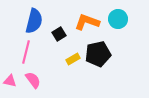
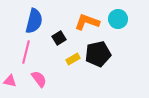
black square: moved 4 px down
pink semicircle: moved 6 px right, 1 px up
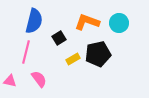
cyan circle: moved 1 px right, 4 px down
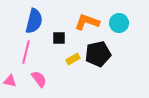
black square: rotated 32 degrees clockwise
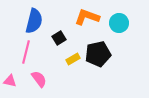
orange L-shape: moved 5 px up
black square: rotated 32 degrees counterclockwise
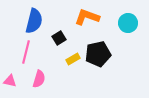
cyan circle: moved 9 px right
pink semicircle: rotated 54 degrees clockwise
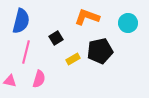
blue semicircle: moved 13 px left
black square: moved 3 px left
black pentagon: moved 2 px right, 3 px up
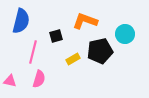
orange L-shape: moved 2 px left, 4 px down
cyan circle: moved 3 px left, 11 px down
black square: moved 2 px up; rotated 16 degrees clockwise
pink line: moved 7 px right
